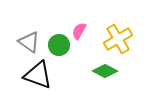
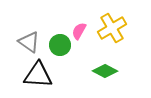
yellow cross: moved 6 px left, 11 px up
green circle: moved 1 px right
black triangle: rotated 16 degrees counterclockwise
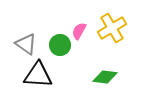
gray triangle: moved 3 px left, 2 px down
green diamond: moved 6 px down; rotated 20 degrees counterclockwise
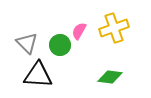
yellow cross: moved 2 px right; rotated 12 degrees clockwise
gray triangle: moved 1 px right, 1 px up; rotated 10 degrees clockwise
green diamond: moved 5 px right
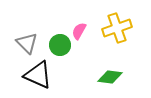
yellow cross: moved 3 px right
black triangle: rotated 20 degrees clockwise
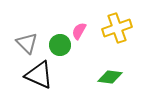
black triangle: moved 1 px right
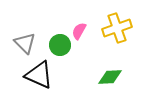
gray triangle: moved 2 px left
green diamond: rotated 10 degrees counterclockwise
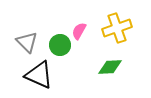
gray triangle: moved 2 px right, 1 px up
green diamond: moved 10 px up
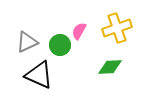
gray triangle: rotated 50 degrees clockwise
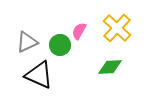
yellow cross: rotated 28 degrees counterclockwise
